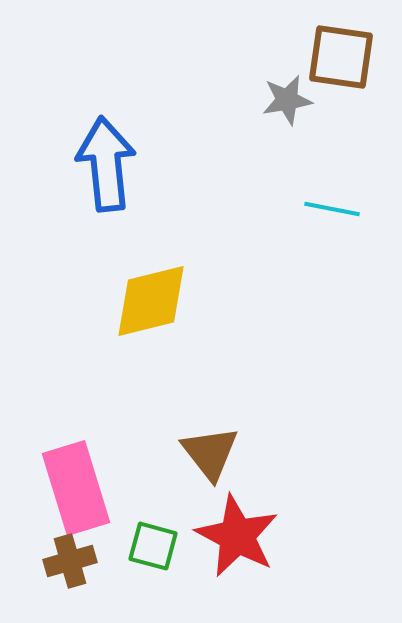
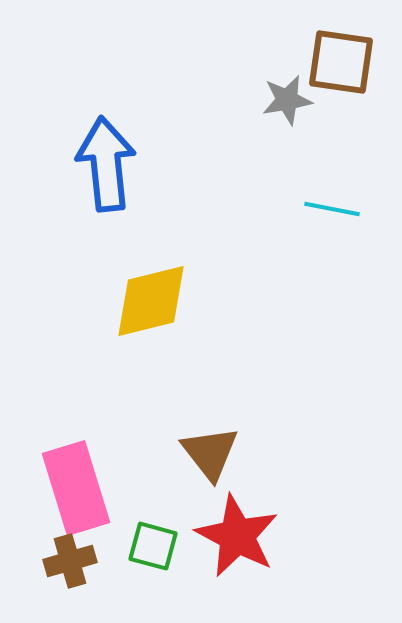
brown square: moved 5 px down
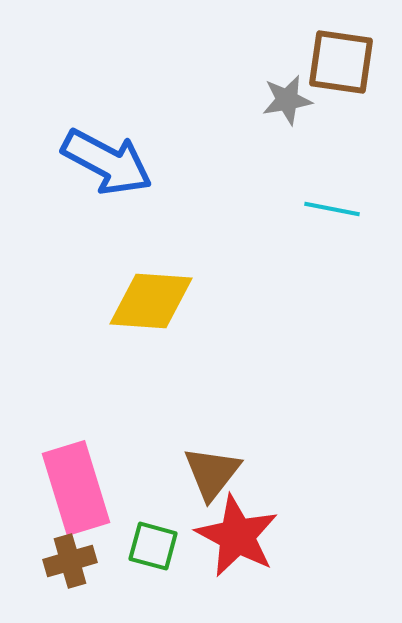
blue arrow: moved 1 px right, 2 px up; rotated 124 degrees clockwise
yellow diamond: rotated 18 degrees clockwise
brown triangle: moved 2 px right, 20 px down; rotated 16 degrees clockwise
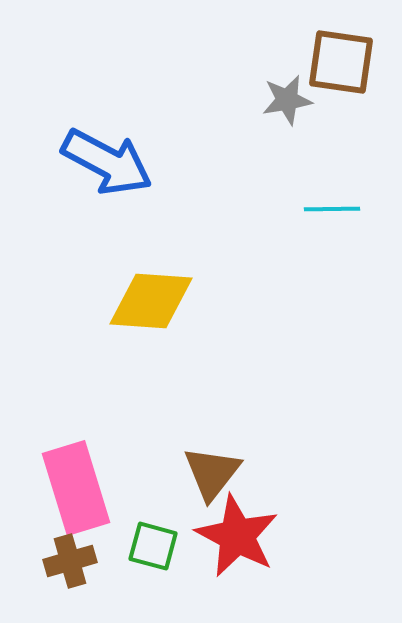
cyan line: rotated 12 degrees counterclockwise
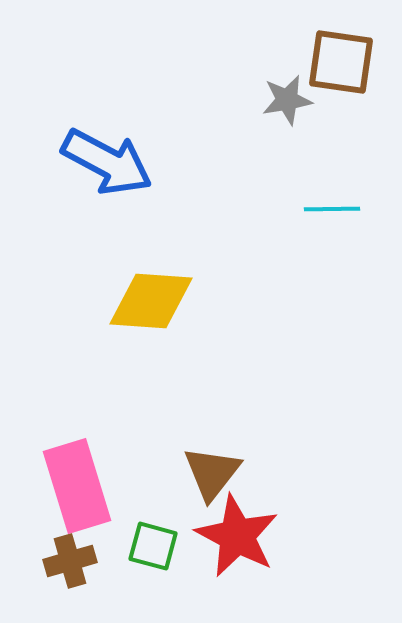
pink rectangle: moved 1 px right, 2 px up
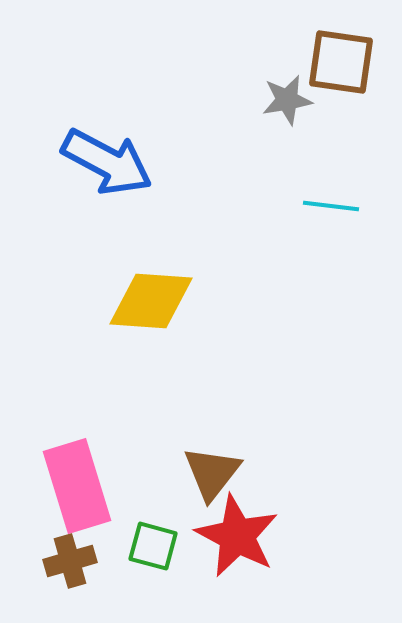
cyan line: moved 1 px left, 3 px up; rotated 8 degrees clockwise
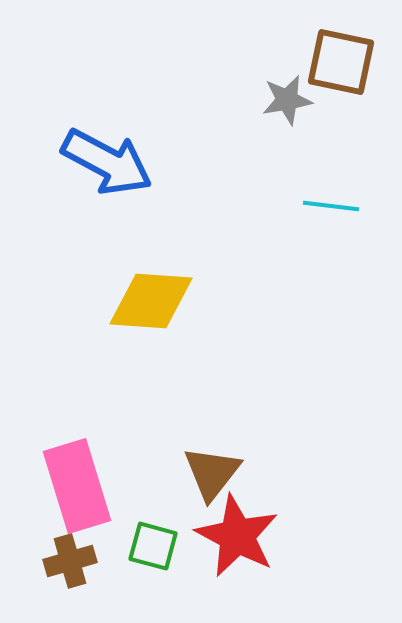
brown square: rotated 4 degrees clockwise
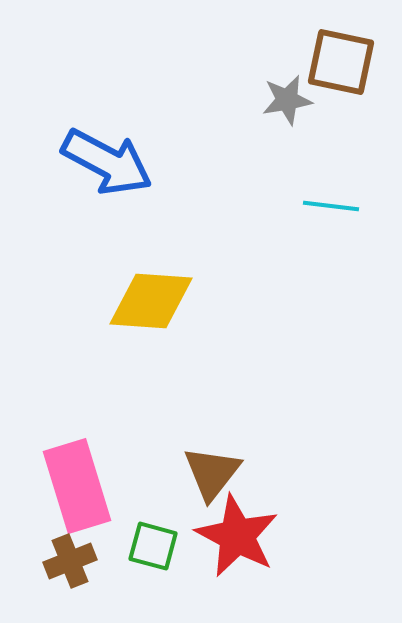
brown cross: rotated 6 degrees counterclockwise
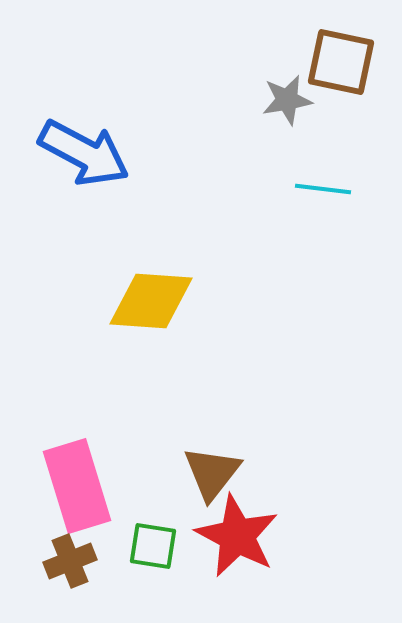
blue arrow: moved 23 px left, 9 px up
cyan line: moved 8 px left, 17 px up
green square: rotated 6 degrees counterclockwise
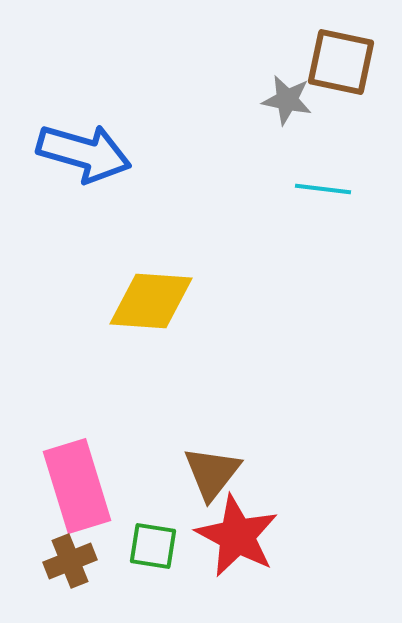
gray star: rotated 21 degrees clockwise
blue arrow: rotated 12 degrees counterclockwise
